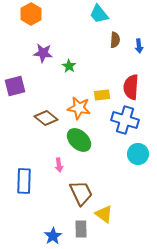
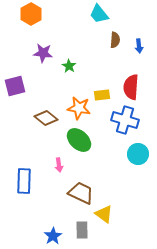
brown trapezoid: rotated 40 degrees counterclockwise
gray rectangle: moved 1 px right, 1 px down
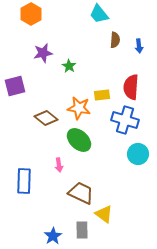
purple star: rotated 18 degrees counterclockwise
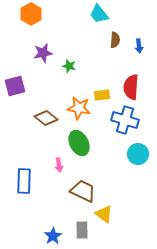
green star: rotated 16 degrees counterclockwise
green ellipse: moved 3 px down; rotated 20 degrees clockwise
brown trapezoid: moved 2 px right, 2 px up
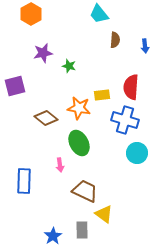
blue arrow: moved 6 px right
cyan circle: moved 1 px left, 1 px up
pink arrow: moved 1 px right
brown trapezoid: moved 2 px right
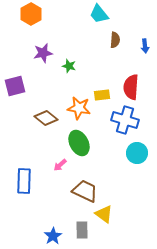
pink arrow: rotated 56 degrees clockwise
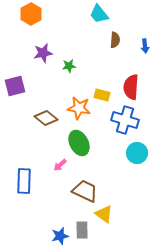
green star: rotated 24 degrees counterclockwise
yellow rectangle: rotated 21 degrees clockwise
blue star: moved 7 px right; rotated 18 degrees clockwise
